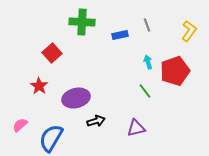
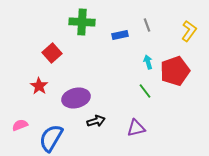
pink semicircle: rotated 21 degrees clockwise
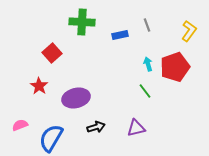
cyan arrow: moved 2 px down
red pentagon: moved 4 px up
black arrow: moved 6 px down
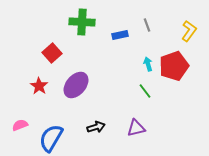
red pentagon: moved 1 px left, 1 px up
purple ellipse: moved 13 px up; rotated 36 degrees counterclockwise
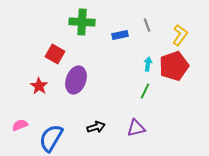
yellow L-shape: moved 9 px left, 4 px down
red square: moved 3 px right, 1 px down; rotated 18 degrees counterclockwise
cyan arrow: rotated 24 degrees clockwise
purple ellipse: moved 5 px up; rotated 20 degrees counterclockwise
green line: rotated 63 degrees clockwise
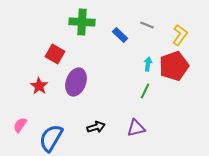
gray line: rotated 48 degrees counterclockwise
blue rectangle: rotated 56 degrees clockwise
purple ellipse: moved 2 px down
pink semicircle: rotated 35 degrees counterclockwise
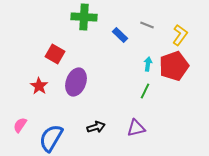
green cross: moved 2 px right, 5 px up
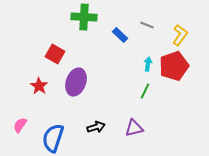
purple triangle: moved 2 px left
blue semicircle: moved 2 px right; rotated 12 degrees counterclockwise
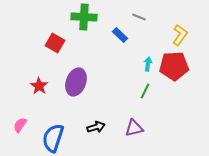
gray line: moved 8 px left, 8 px up
red square: moved 11 px up
red pentagon: rotated 16 degrees clockwise
